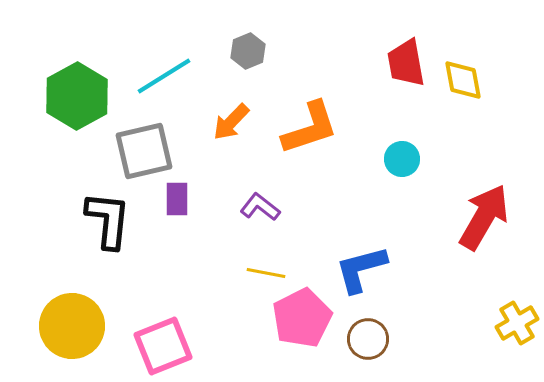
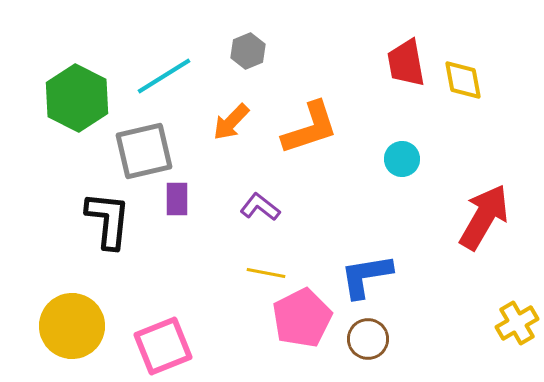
green hexagon: moved 2 px down; rotated 4 degrees counterclockwise
blue L-shape: moved 5 px right, 7 px down; rotated 6 degrees clockwise
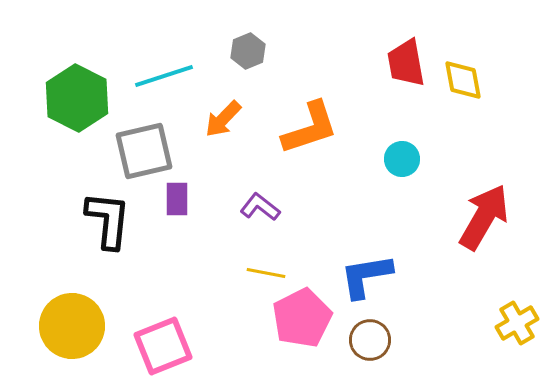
cyan line: rotated 14 degrees clockwise
orange arrow: moved 8 px left, 3 px up
brown circle: moved 2 px right, 1 px down
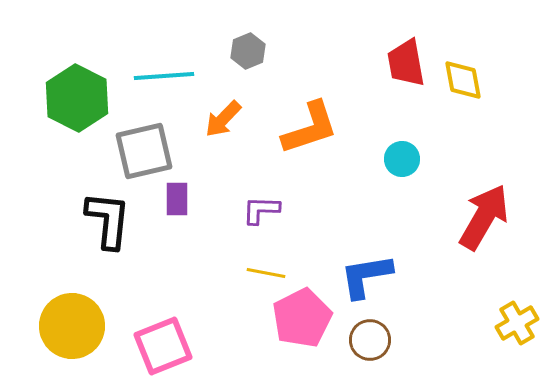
cyan line: rotated 14 degrees clockwise
purple L-shape: moved 1 px right, 3 px down; rotated 36 degrees counterclockwise
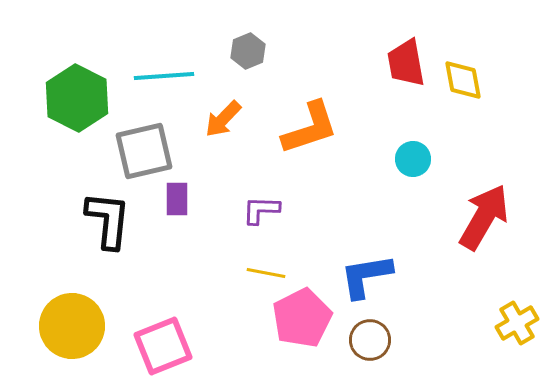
cyan circle: moved 11 px right
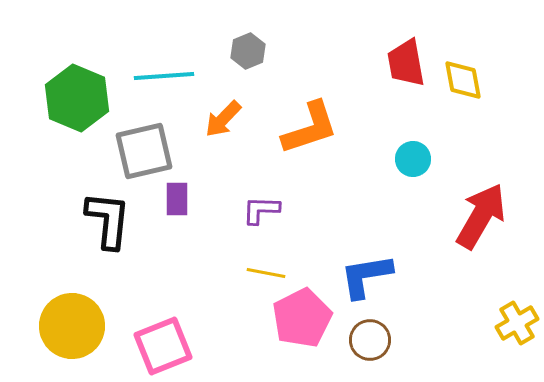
green hexagon: rotated 4 degrees counterclockwise
red arrow: moved 3 px left, 1 px up
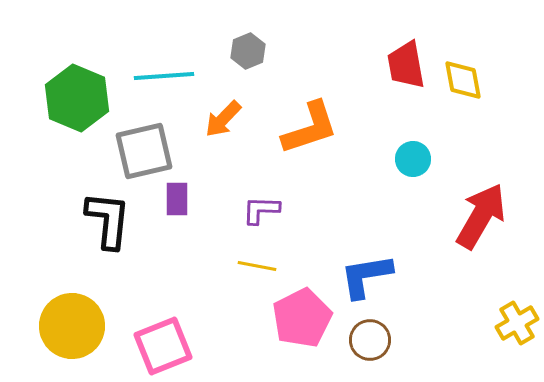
red trapezoid: moved 2 px down
yellow line: moved 9 px left, 7 px up
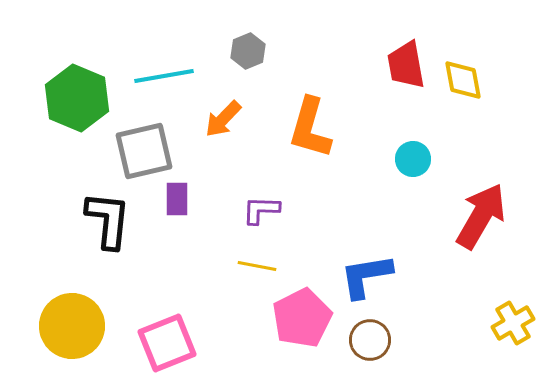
cyan line: rotated 6 degrees counterclockwise
orange L-shape: rotated 124 degrees clockwise
yellow cross: moved 4 px left
pink square: moved 4 px right, 3 px up
